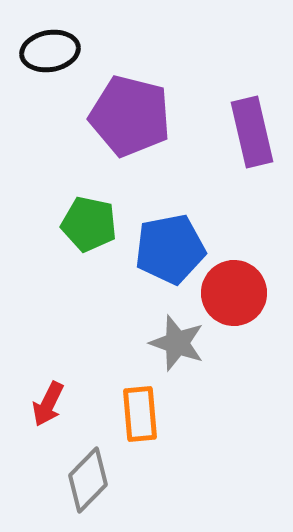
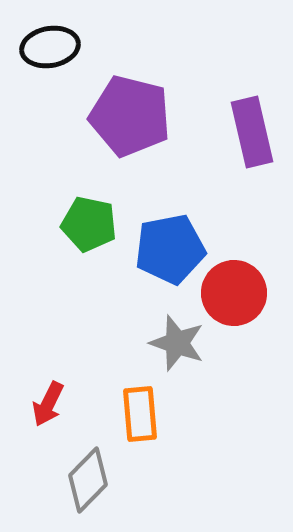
black ellipse: moved 4 px up
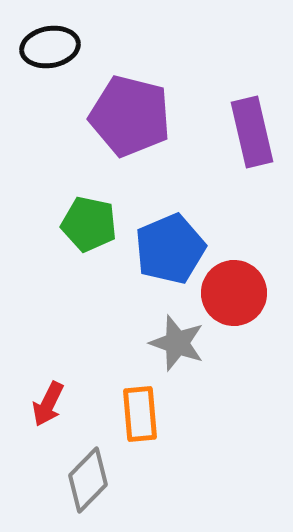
blue pentagon: rotated 12 degrees counterclockwise
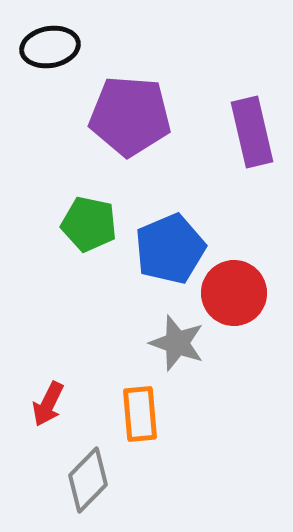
purple pentagon: rotated 10 degrees counterclockwise
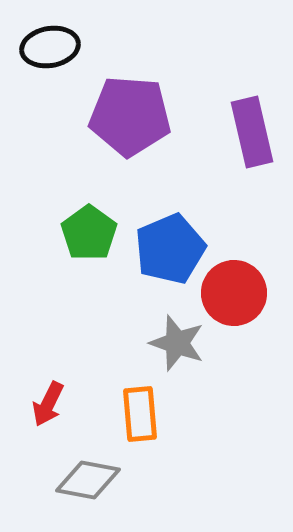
green pentagon: moved 9 px down; rotated 24 degrees clockwise
gray diamond: rotated 56 degrees clockwise
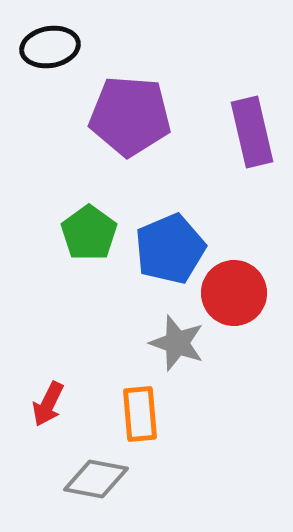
gray diamond: moved 8 px right, 1 px up
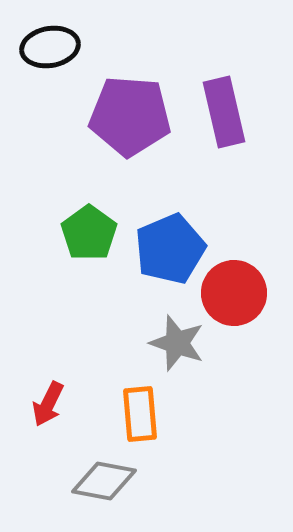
purple rectangle: moved 28 px left, 20 px up
gray diamond: moved 8 px right, 2 px down
